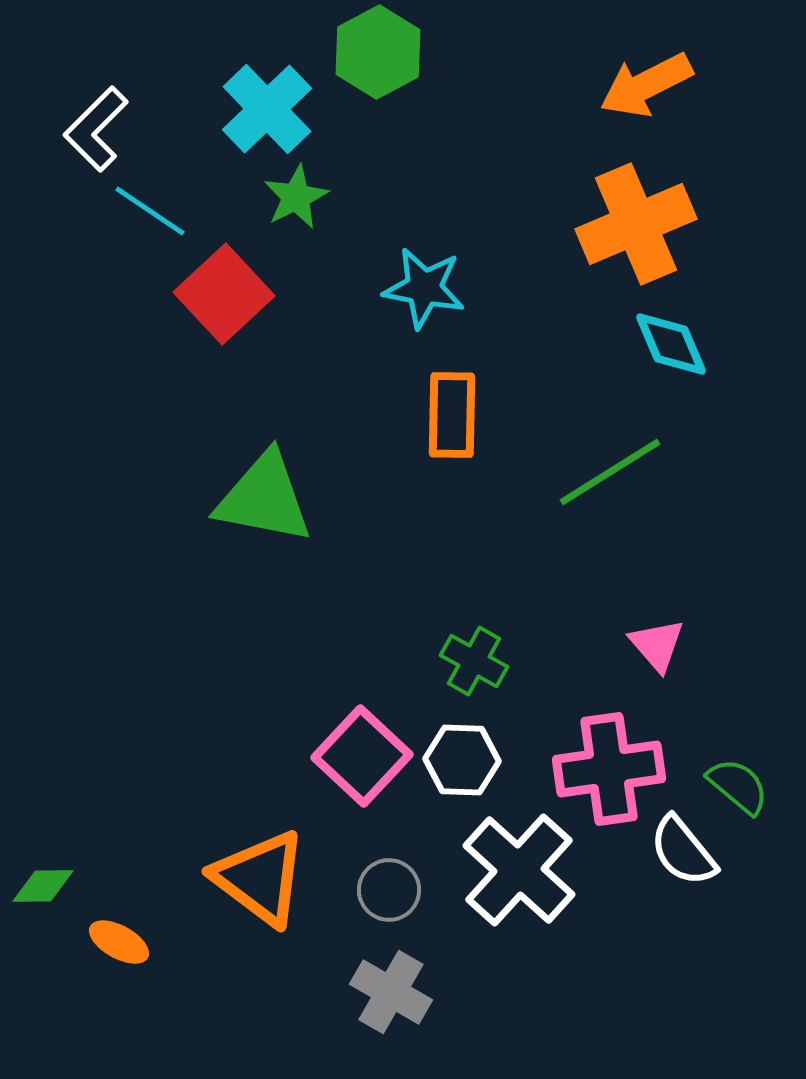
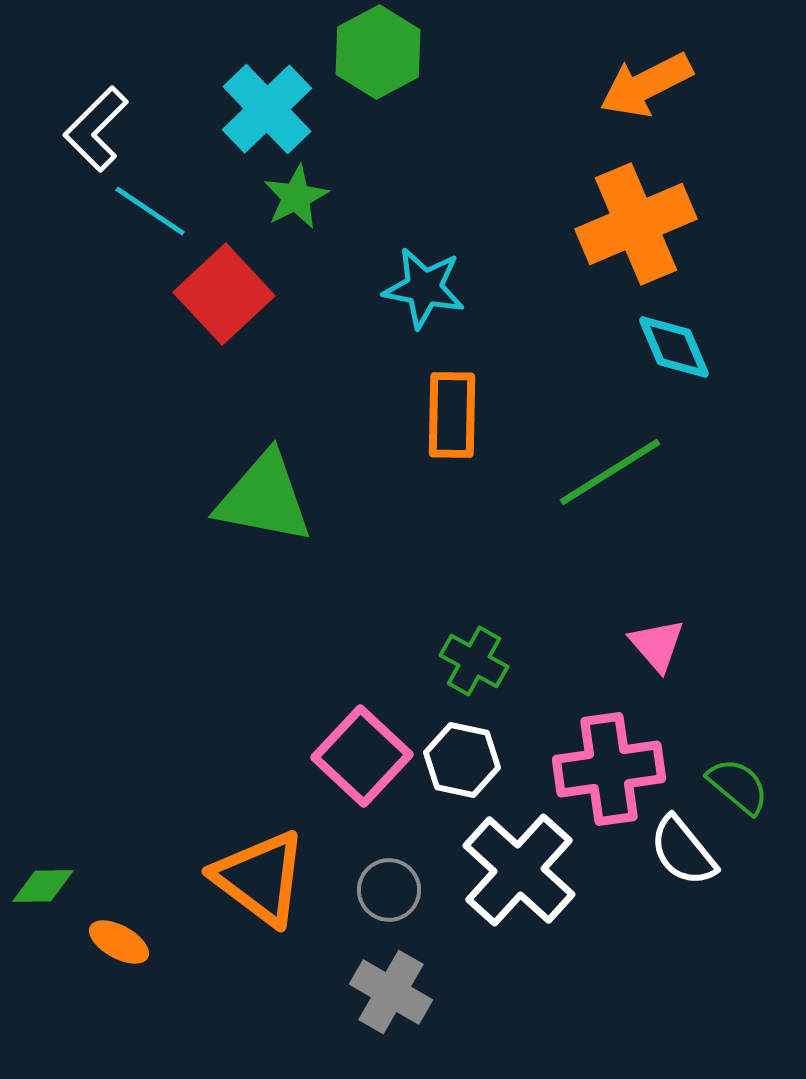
cyan diamond: moved 3 px right, 3 px down
white hexagon: rotated 10 degrees clockwise
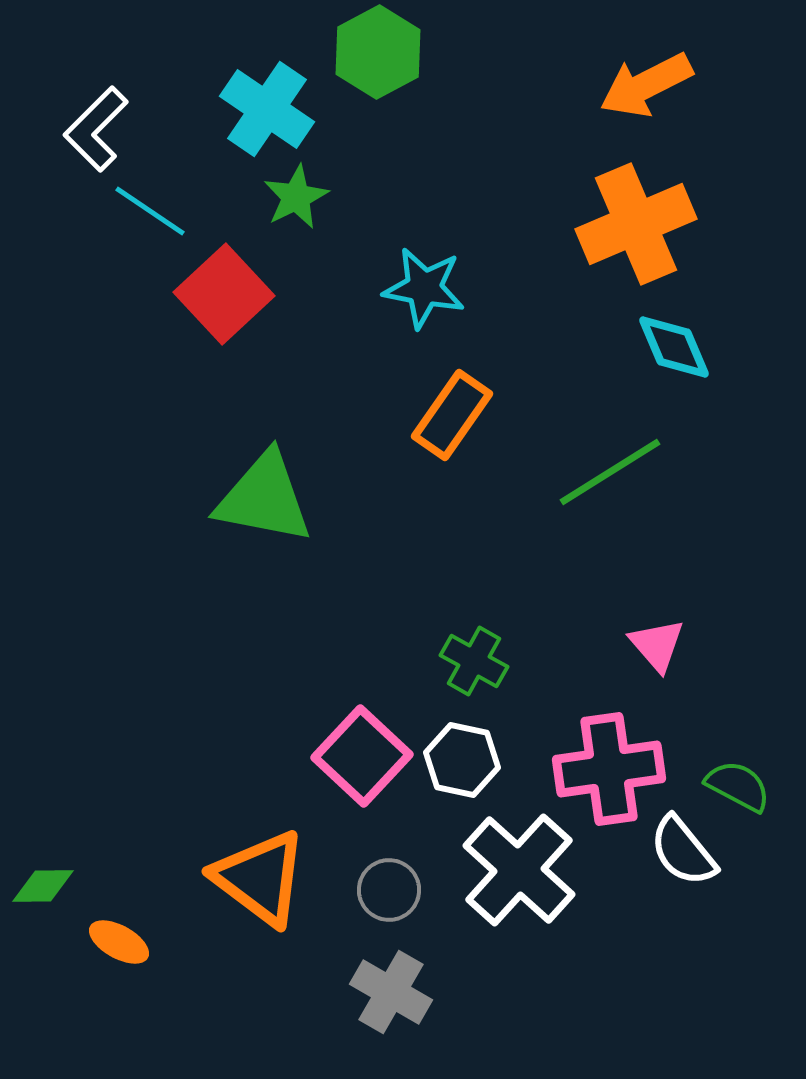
cyan cross: rotated 12 degrees counterclockwise
orange rectangle: rotated 34 degrees clockwise
green semicircle: rotated 12 degrees counterclockwise
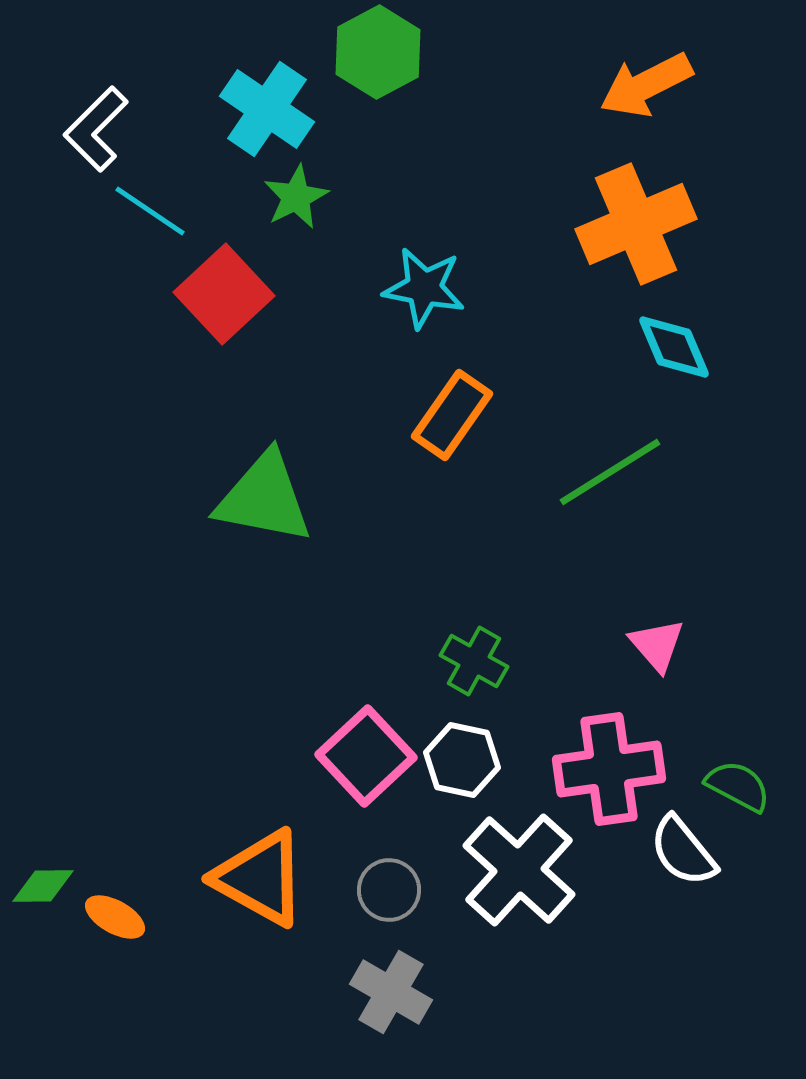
pink square: moved 4 px right; rotated 4 degrees clockwise
orange triangle: rotated 8 degrees counterclockwise
orange ellipse: moved 4 px left, 25 px up
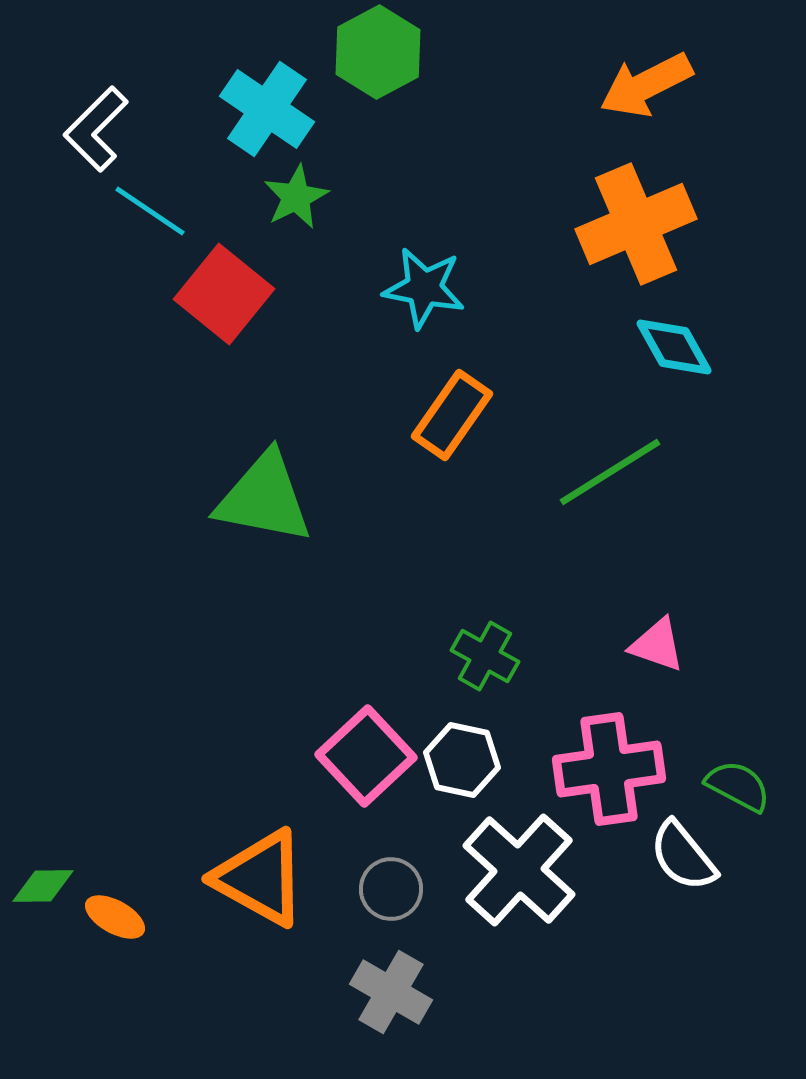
red square: rotated 8 degrees counterclockwise
cyan diamond: rotated 6 degrees counterclockwise
pink triangle: rotated 30 degrees counterclockwise
green cross: moved 11 px right, 5 px up
white semicircle: moved 5 px down
gray circle: moved 2 px right, 1 px up
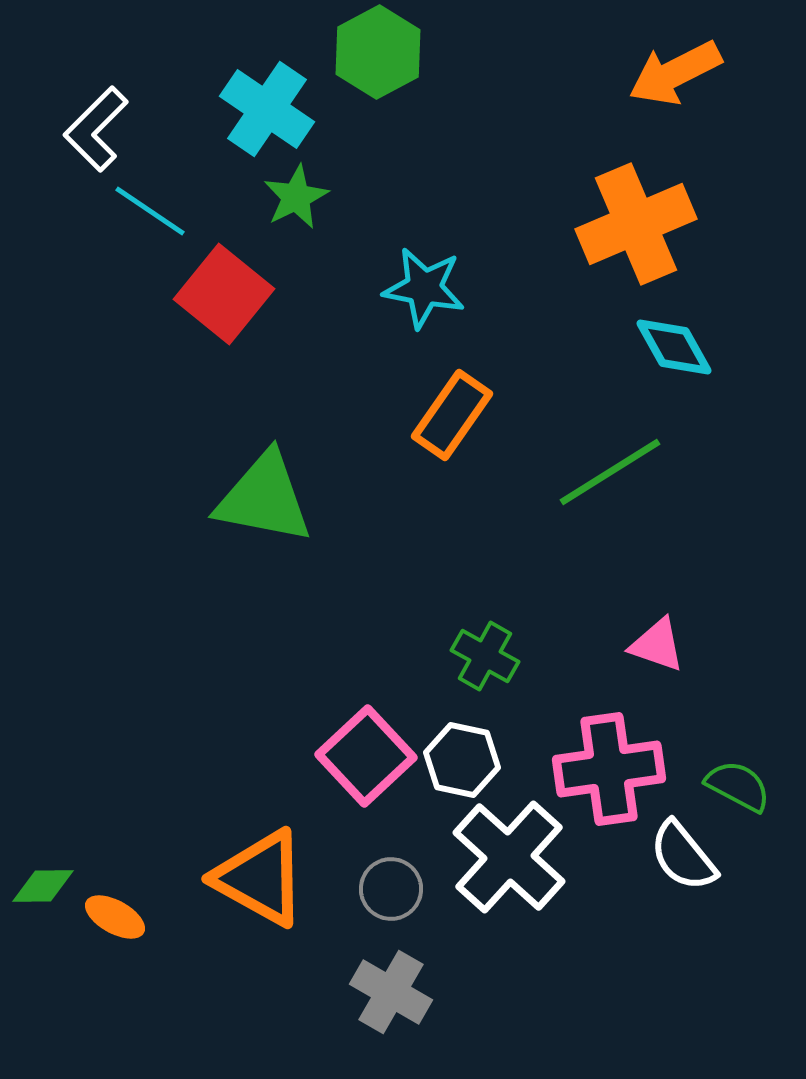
orange arrow: moved 29 px right, 12 px up
white cross: moved 10 px left, 13 px up
